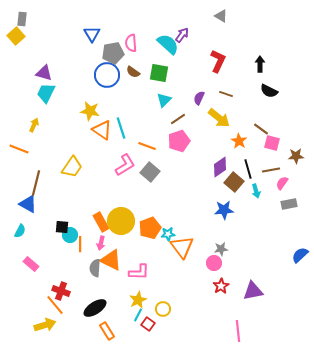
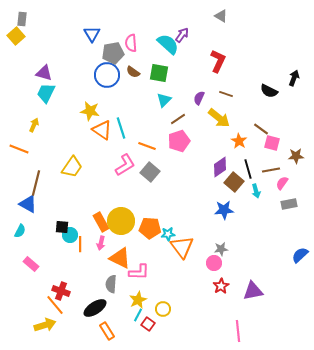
black arrow at (260, 64): moved 34 px right, 14 px down; rotated 21 degrees clockwise
orange pentagon at (150, 228): rotated 25 degrees clockwise
orange triangle at (111, 260): moved 9 px right, 2 px up
gray semicircle at (95, 268): moved 16 px right, 16 px down
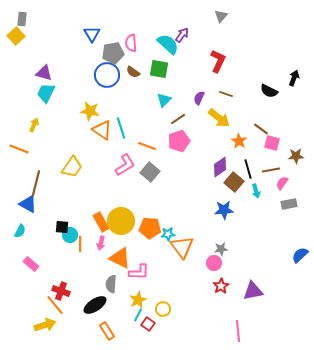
gray triangle at (221, 16): rotated 40 degrees clockwise
green square at (159, 73): moved 4 px up
black ellipse at (95, 308): moved 3 px up
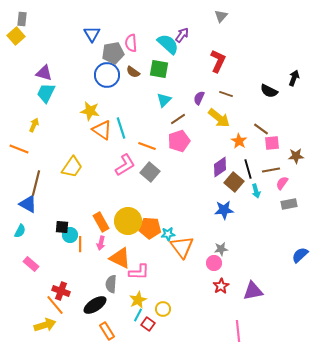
pink square at (272, 143): rotated 21 degrees counterclockwise
yellow circle at (121, 221): moved 7 px right
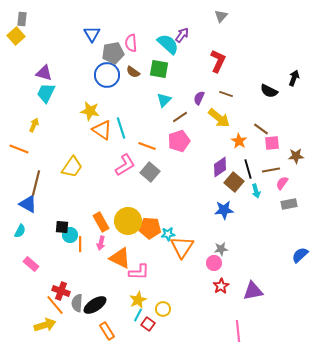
brown line at (178, 119): moved 2 px right, 2 px up
orange triangle at (182, 247): rotated 10 degrees clockwise
gray semicircle at (111, 284): moved 34 px left, 19 px down
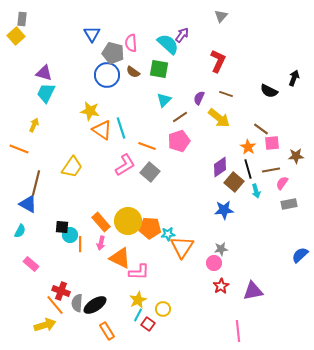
gray pentagon at (113, 53): rotated 25 degrees clockwise
orange star at (239, 141): moved 9 px right, 6 px down
orange rectangle at (101, 222): rotated 12 degrees counterclockwise
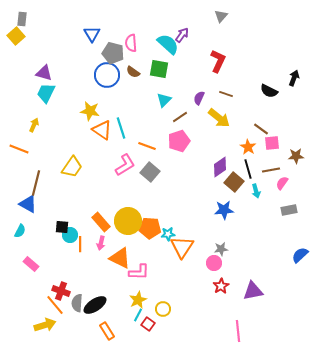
gray rectangle at (289, 204): moved 6 px down
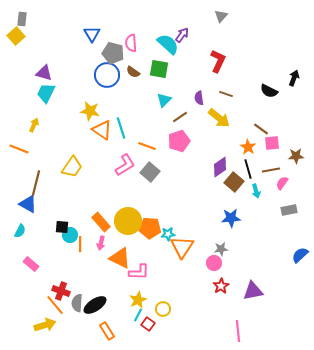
purple semicircle at (199, 98): rotated 32 degrees counterclockwise
blue star at (224, 210): moved 7 px right, 8 px down
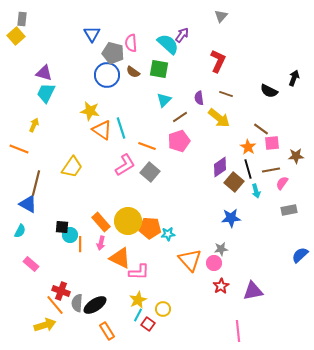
orange triangle at (182, 247): moved 8 px right, 13 px down; rotated 15 degrees counterclockwise
